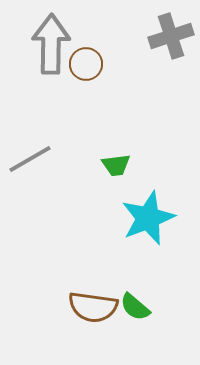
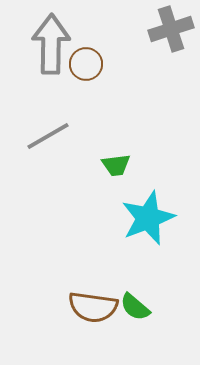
gray cross: moved 7 px up
gray line: moved 18 px right, 23 px up
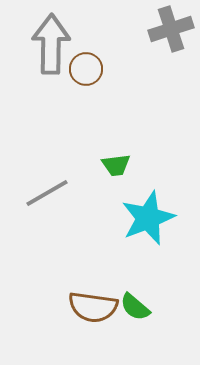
brown circle: moved 5 px down
gray line: moved 1 px left, 57 px down
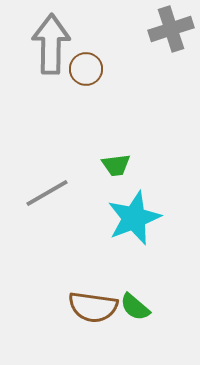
cyan star: moved 14 px left
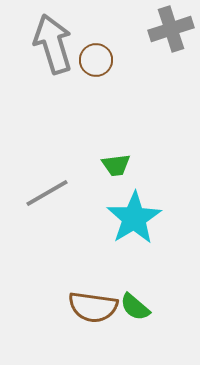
gray arrow: moved 2 px right; rotated 18 degrees counterclockwise
brown circle: moved 10 px right, 9 px up
cyan star: rotated 10 degrees counterclockwise
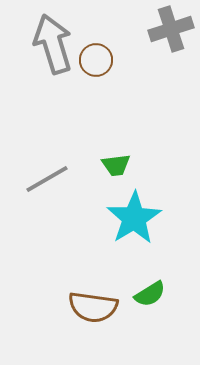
gray line: moved 14 px up
green semicircle: moved 15 px right, 13 px up; rotated 72 degrees counterclockwise
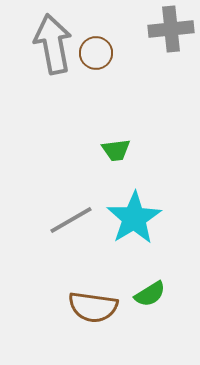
gray cross: rotated 12 degrees clockwise
gray arrow: rotated 6 degrees clockwise
brown circle: moved 7 px up
green trapezoid: moved 15 px up
gray line: moved 24 px right, 41 px down
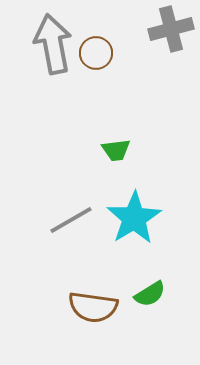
gray cross: rotated 9 degrees counterclockwise
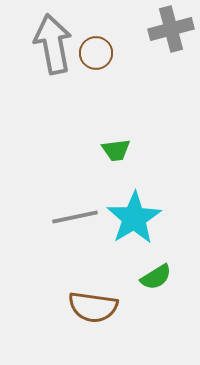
gray line: moved 4 px right, 3 px up; rotated 18 degrees clockwise
green semicircle: moved 6 px right, 17 px up
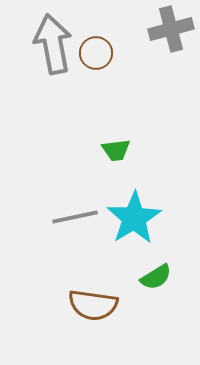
brown semicircle: moved 2 px up
